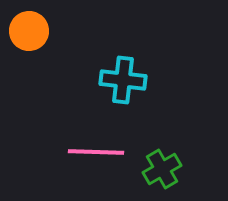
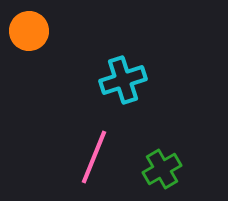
cyan cross: rotated 24 degrees counterclockwise
pink line: moved 2 px left, 5 px down; rotated 70 degrees counterclockwise
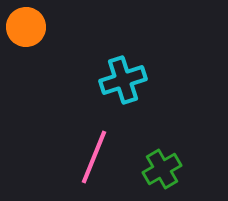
orange circle: moved 3 px left, 4 px up
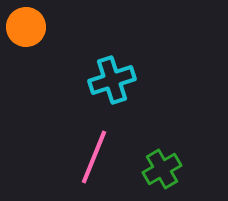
cyan cross: moved 11 px left
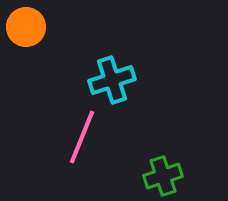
pink line: moved 12 px left, 20 px up
green cross: moved 1 px right, 7 px down; rotated 12 degrees clockwise
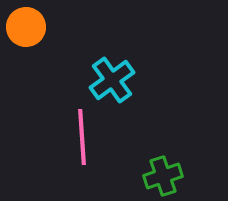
cyan cross: rotated 18 degrees counterclockwise
pink line: rotated 26 degrees counterclockwise
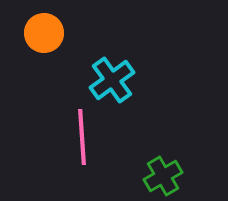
orange circle: moved 18 px right, 6 px down
green cross: rotated 12 degrees counterclockwise
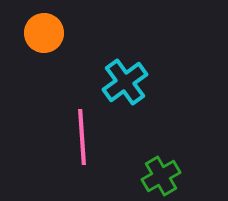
cyan cross: moved 13 px right, 2 px down
green cross: moved 2 px left
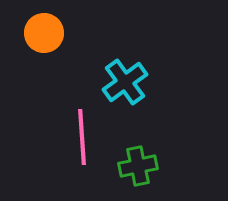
green cross: moved 23 px left, 10 px up; rotated 18 degrees clockwise
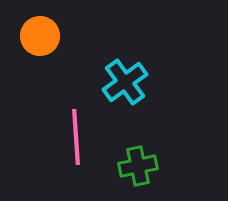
orange circle: moved 4 px left, 3 px down
pink line: moved 6 px left
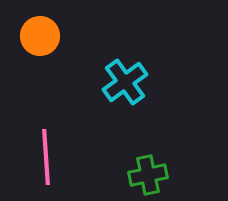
pink line: moved 30 px left, 20 px down
green cross: moved 10 px right, 9 px down
